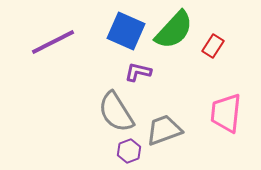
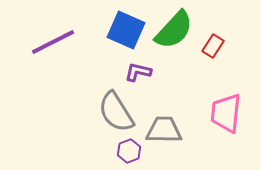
blue square: moved 1 px up
gray trapezoid: rotated 21 degrees clockwise
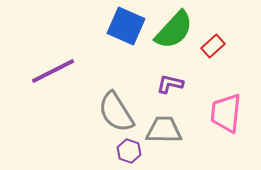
blue square: moved 4 px up
purple line: moved 29 px down
red rectangle: rotated 15 degrees clockwise
purple L-shape: moved 32 px right, 12 px down
purple hexagon: rotated 20 degrees counterclockwise
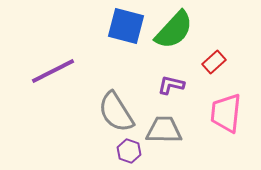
blue square: rotated 9 degrees counterclockwise
red rectangle: moved 1 px right, 16 px down
purple L-shape: moved 1 px right, 1 px down
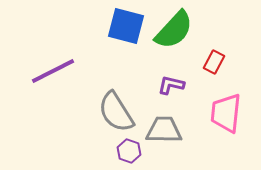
red rectangle: rotated 20 degrees counterclockwise
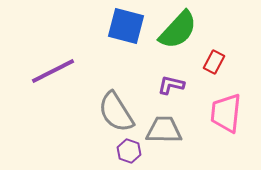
green semicircle: moved 4 px right
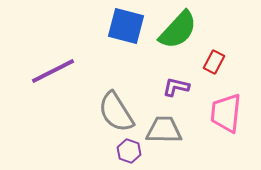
purple L-shape: moved 5 px right, 2 px down
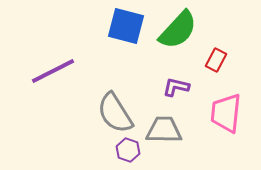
red rectangle: moved 2 px right, 2 px up
gray semicircle: moved 1 px left, 1 px down
purple hexagon: moved 1 px left, 1 px up
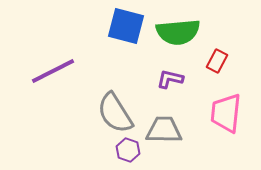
green semicircle: moved 2 px down; rotated 42 degrees clockwise
red rectangle: moved 1 px right, 1 px down
purple L-shape: moved 6 px left, 8 px up
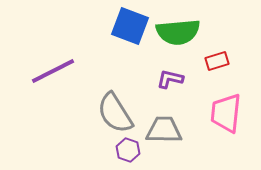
blue square: moved 4 px right; rotated 6 degrees clockwise
red rectangle: rotated 45 degrees clockwise
